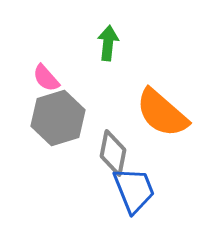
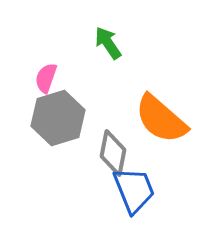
green arrow: rotated 40 degrees counterclockwise
pink semicircle: rotated 60 degrees clockwise
orange semicircle: moved 1 px left, 6 px down
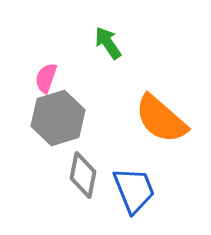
gray diamond: moved 30 px left, 22 px down
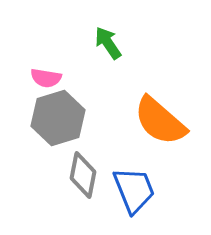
pink semicircle: rotated 100 degrees counterclockwise
orange semicircle: moved 1 px left, 2 px down
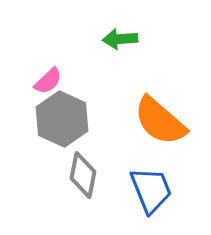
green arrow: moved 12 px right, 4 px up; rotated 60 degrees counterclockwise
pink semicircle: moved 2 px right, 3 px down; rotated 52 degrees counterclockwise
gray hexagon: moved 4 px right, 1 px down; rotated 18 degrees counterclockwise
blue trapezoid: moved 17 px right
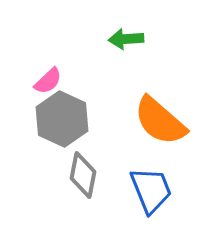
green arrow: moved 6 px right
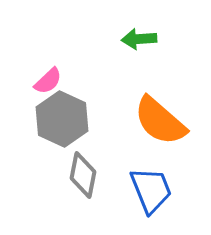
green arrow: moved 13 px right
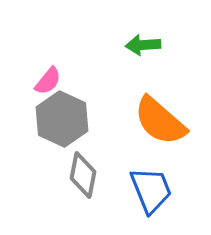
green arrow: moved 4 px right, 6 px down
pink semicircle: rotated 8 degrees counterclockwise
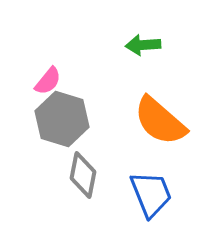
gray hexagon: rotated 8 degrees counterclockwise
blue trapezoid: moved 4 px down
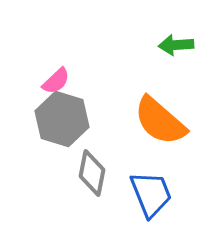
green arrow: moved 33 px right
pink semicircle: moved 8 px right; rotated 8 degrees clockwise
gray diamond: moved 9 px right, 2 px up
